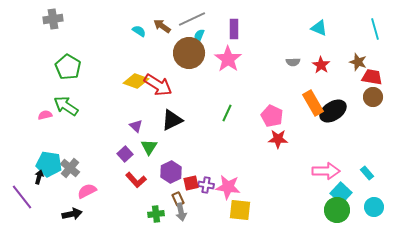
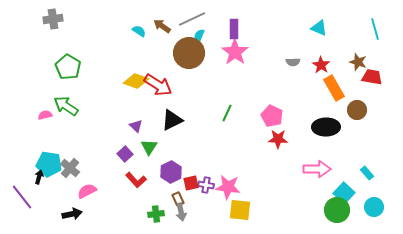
pink star at (228, 59): moved 7 px right, 7 px up
brown circle at (373, 97): moved 16 px left, 13 px down
orange rectangle at (313, 103): moved 21 px right, 15 px up
black ellipse at (333, 111): moved 7 px left, 16 px down; rotated 32 degrees clockwise
pink arrow at (326, 171): moved 9 px left, 2 px up
cyan square at (341, 193): moved 3 px right
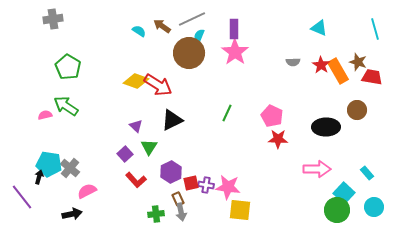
orange rectangle at (334, 88): moved 4 px right, 17 px up
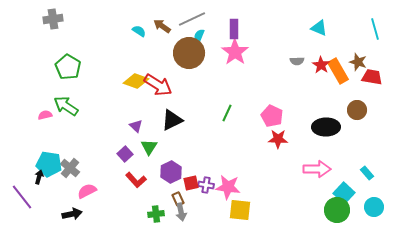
gray semicircle at (293, 62): moved 4 px right, 1 px up
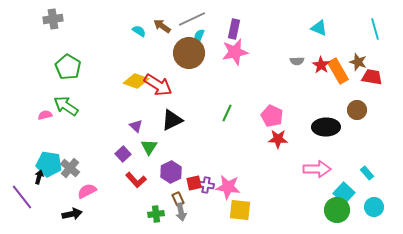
purple rectangle at (234, 29): rotated 12 degrees clockwise
pink star at (235, 52): rotated 24 degrees clockwise
purple square at (125, 154): moved 2 px left
red square at (191, 183): moved 3 px right
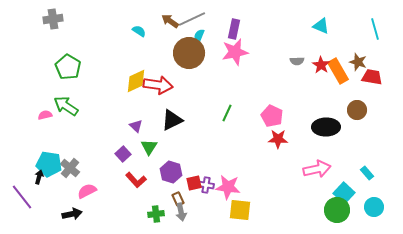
brown arrow at (162, 26): moved 8 px right, 5 px up
cyan triangle at (319, 28): moved 2 px right, 2 px up
yellow diamond at (136, 81): rotated 45 degrees counterclockwise
red arrow at (158, 85): rotated 24 degrees counterclockwise
pink arrow at (317, 169): rotated 12 degrees counterclockwise
purple hexagon at (171, 172): rotated 15 degrees counterclockwise
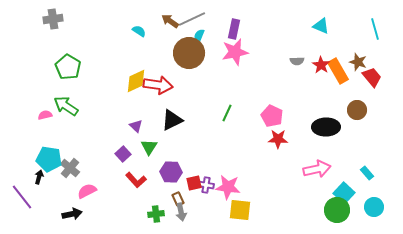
red trapezoid at (372, 77): rotated 40 degrees clockwise
cyan pentagon at (49, 164): moved 5 px up
purple hexagon at (171, 172): rotated 15 degrees counterclockwise
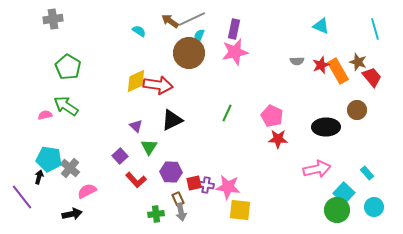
red star at (321, 65): rotated 18 degrees clockwise
purple square at (123, 154): moved 3 px left, 2 px down
